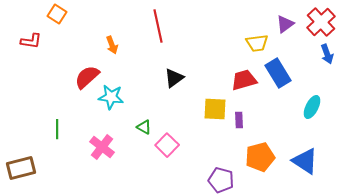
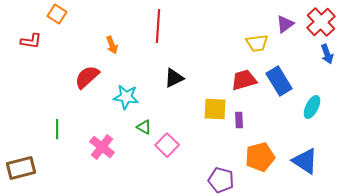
red line: rotated 16 degrees clockwise
blue rectangle: moved 1 px right, 8 px down
black triangle: rotated 10 degrees clockwise
cyan star: moved 15 px right
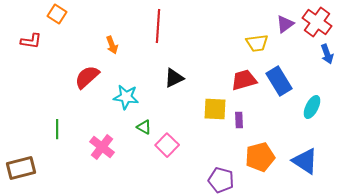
red cross: moved 4 px left; rotated 12 degrees counterclockwise
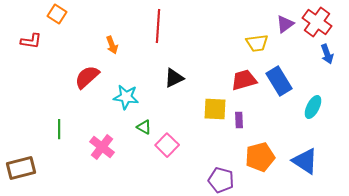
cyan ellipse: moved 1 px right
green line: moved 2 px right
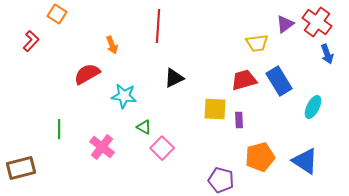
red L-shape: rotated 55 degrees counterclockwise
red semicircle: moved 3 px up; rotated 12 degrees clockwise
cyan star: moved 2 px left, 1 px up
pink square: moved 5 px left, 3 px down
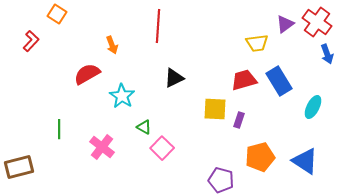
cyan star: moved 2 px left; rotated 25 degrees clockwise
purple rectangle: rotated 21 degrees clockwise
brown rectangle: moved 2 px left, 1 px up
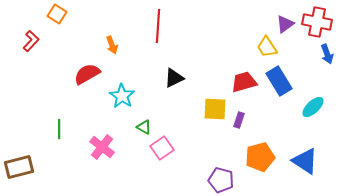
red cross: rotated 24 degrees counterclockwise
yellow trapezoid: moved 10 px right, 4 px down; rotated 65 degrees clockwise
red trapezoid: moved 2 px down
cyan ellipse: rotated 20 degrees clockwise
pink square: rotated 10 degrees clockwise
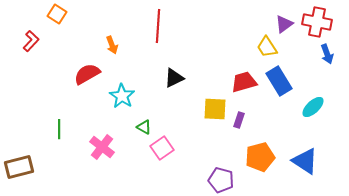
purple triangle: moved 1 px left
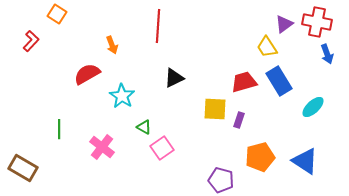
brown rectangle: moved 4 px right, 1 px down; rotated 44 degrees clockwise
